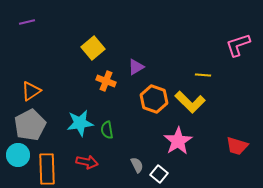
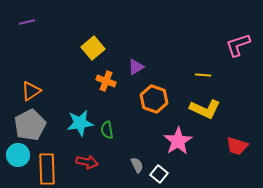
yellow L-shape: moved 15 px right, 7 px down; rotated 20 degrees counterclockwise
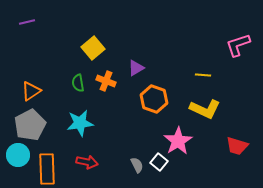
purple triangle: moved 1 px down
green semicircle: moved 29 px left, 47 px up
white square: moved 12 px up
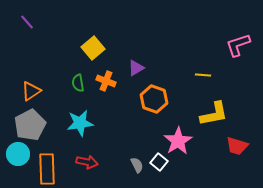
purple line: rotated 63 degrees clockwise
yellow L-shape: moved 9 px right, 5 px down; rotated 36 degrees counterclockwise
cyan circle: moved 1 px up
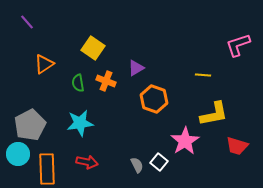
yellow square: rotated 15 degrees counterclockwise
orange triangle: moved 13 px right, 27 px up
pink star: moved 7 px right
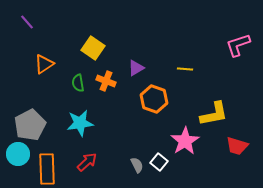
yellow line: moved 18 px left, 6 px up
red arrow: rotated 55 degrees counterclockwise
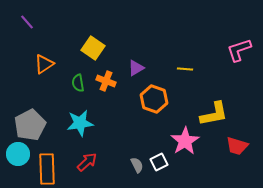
pink L-shape: moved 1 px right, 5 px down
white square: rotated 24 degrees clockwise
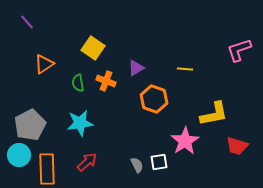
cyan circle: moved 1 px right, 1 px down
white square: rotated 18 degrees clockwise
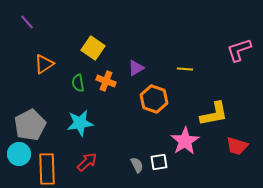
cyan circle: moved 1 px up
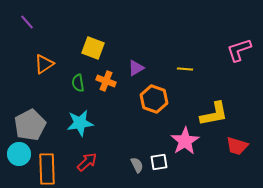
yellow square: rotated 15 degrees counterclockwise
